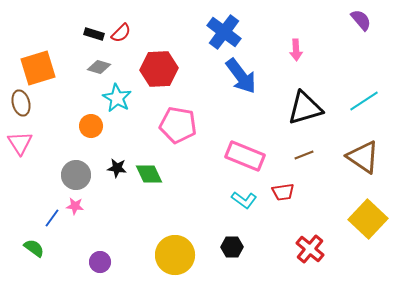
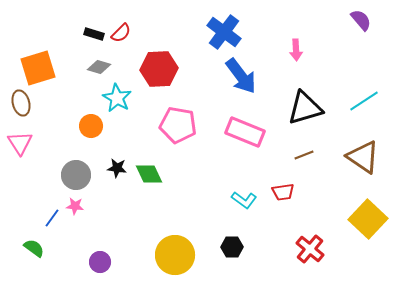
pink rectangle: moved 24 px up
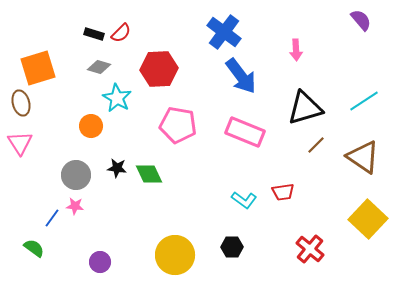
brown line: moved 12 px right, 10 px up; rotated 24 degrees counterclockwise
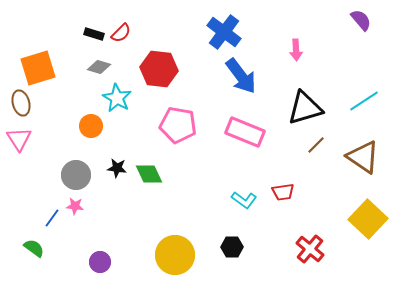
red hexagon: rotated 9 degrees clockwise
pink triangle: moved 1 px left, 4 px up
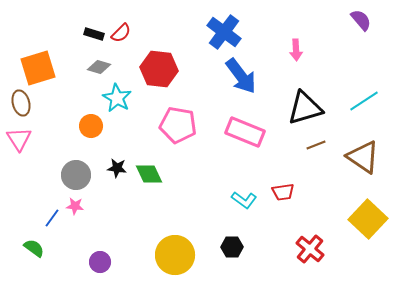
brown line: rotated 24 degrees clockwise
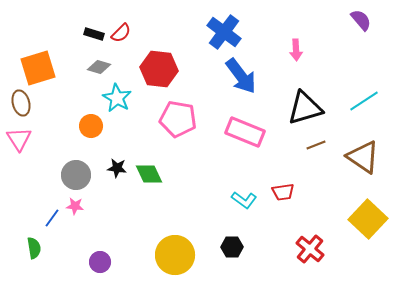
pink pentagon: moved 6 px up
green semicircle: rotated 45 degrees clockwise
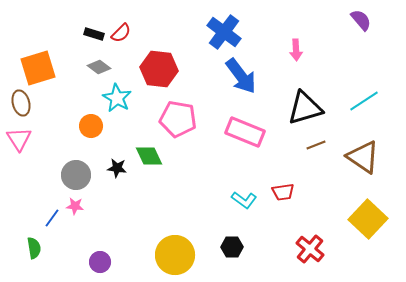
gray diamond: rotated 20 degrees clockwise
green diamond: moved 18 px up
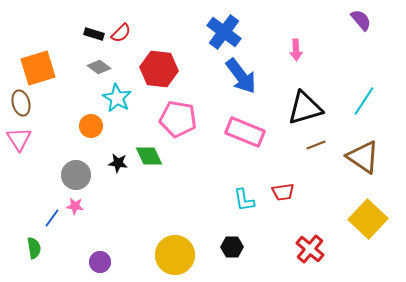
cyan line: rotated 24 degrees counterclockwise
black star: moved 1 px right, 5 px up
cyan L-shape: rotated 45 degrees clockwise
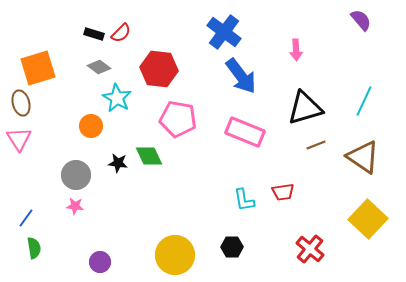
cyan line: rotated 8 degrees counterclockwise
blue line: moved 26 px left
